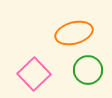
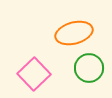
green circle: moved 1 px right, 2 px up
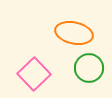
orange ellipse: rotated 27 degrees clockwise
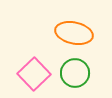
green circle: moved 14 px left, 5 px down
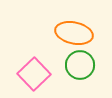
green circle: moved 5 px right, 8 px up
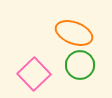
orange ellipse: rotated 9 degrees clockwise
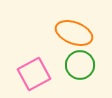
pink square: rotated 16 degrees clockwise
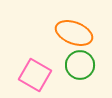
pink square: moved 1 px right, 1 px down; rotated 32 degrees counterclockwise
